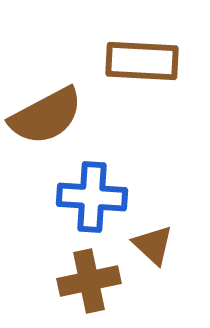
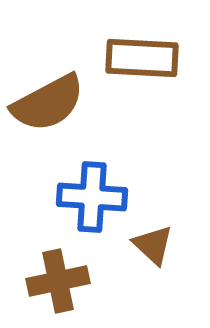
brown rectangle: moved 3 px up
brown semicircle: moved 2 px right, 13 px up
brown cross: moved 31 px left
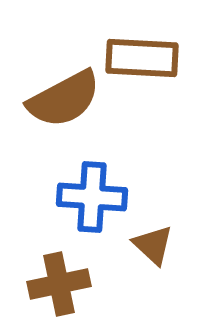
brown semicircle: moved 16 px right, 4 px up
brown cross: moved 1 px right, 3 px down
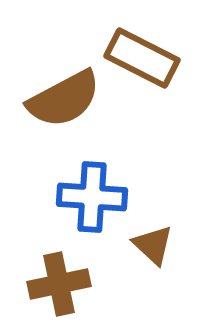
brown rectangle: rotated 24 degrees clockwise
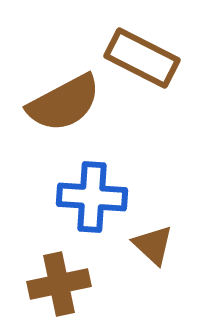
brown semicircle: moved 4 px down
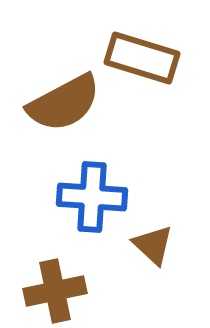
brown rectangle: rotated 10 degrees counterclockwise
brown cross: moved 4 px left, 7 px down
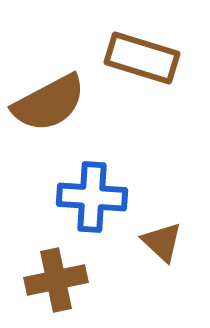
brown semicircle: moved 15 px left
brown triangle: moved 9 px right, 3 px up
brown cross: moved 1 px right, 11 px up
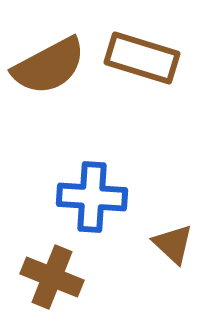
brown semicircle: moved 37 px up
brown triangle: moved 11 px right, 2 px down
brown cross: moved 4 px left, 3 px up; rotated 34 degrees clockwise
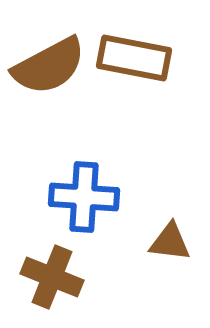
brown rectangle: moved 8 px left; rotated 6 degrees counterclockwise
blue cross: moved 8 px left
brown triangle: moved 3 px left, 2 px up; rotated 36 degrees counterclockwise
